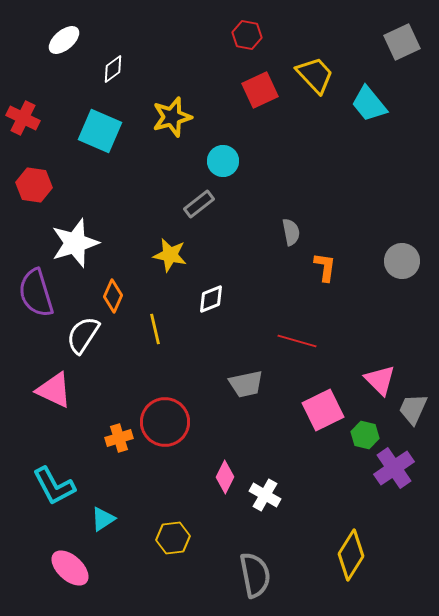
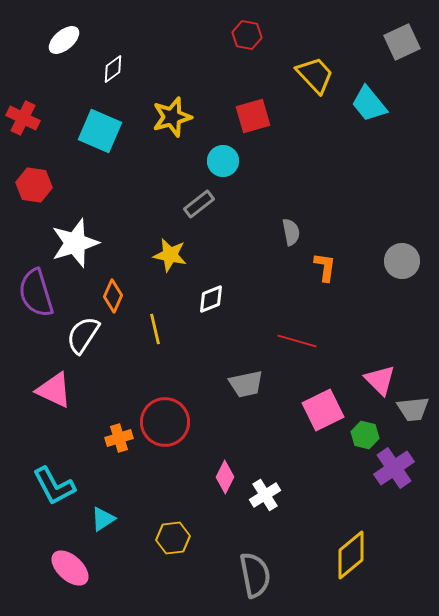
red square at (260, 90): moved 7 px left, 26 px down; rotated 9 degrees clockwise
gray trapezoid at (413, 409): rotated 120 degrees counterclockwise
white cross at (265, 495): rotated 28 degrees clockwise
yellow diamond at (351, 555): rotated 18 degrees clockwise
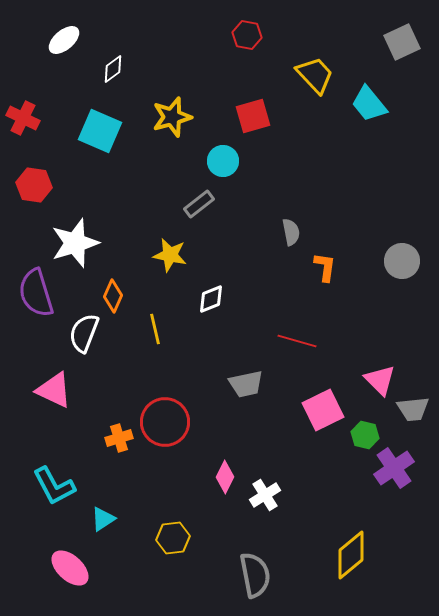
white semicircle at (83, 335): moved 1 px right, 2 px up; rotated 12 degrees counterclockwise
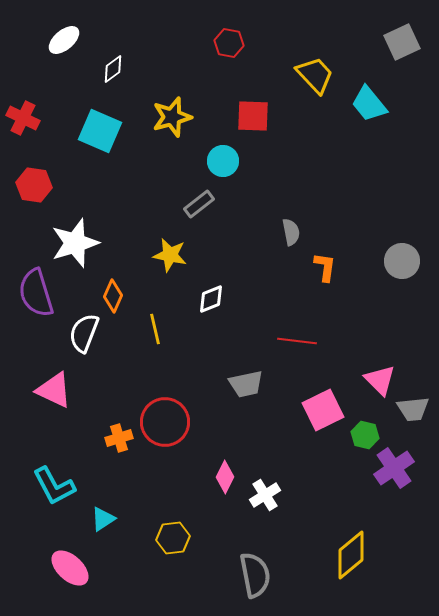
red hexagon at (247, 35): moved 18 px left, 8 px down
red square at (253, 116): rotated 18 degrees clockwise
red line at (297, 341): rotated 9 degrees counterclockwise
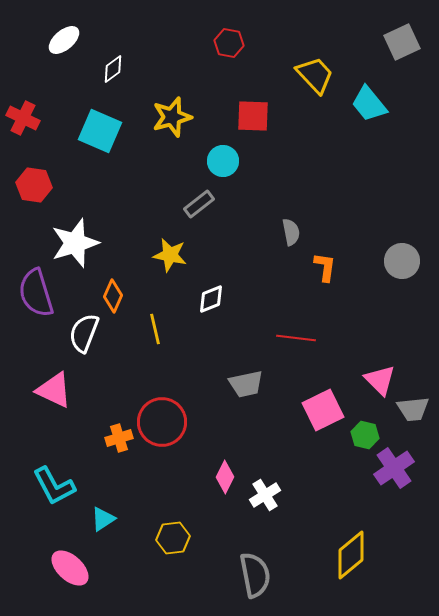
red line at (297, 341): moved 1 px left, 3 px up
red circle at (165, 422): moved 3 px left
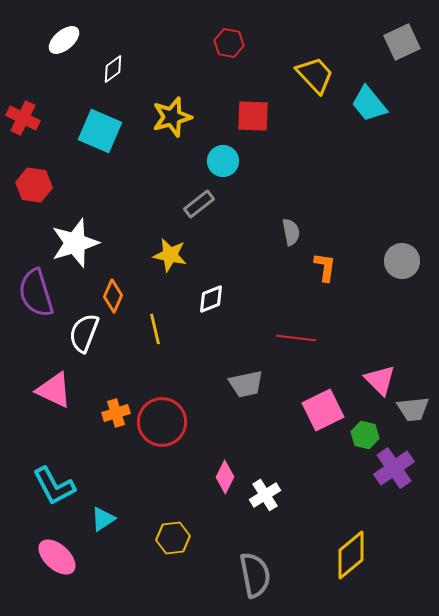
orange cross at (119, 438): moved 3 px left, 25 px up
pink ellipse at (70, 568): moved 13 px left, 11 px up
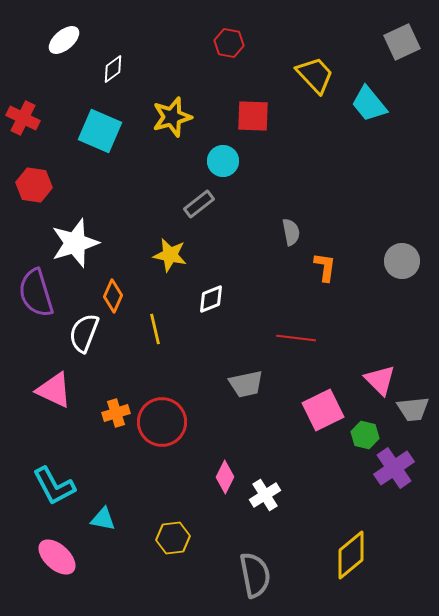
cyan triangle at (103, 519): rotated 44 degrees clockwise
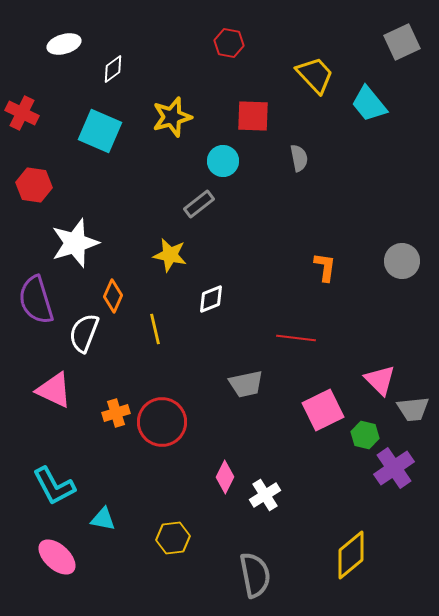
white ellipse at (64, 40): moved 4 px down; rotated 24 degrees clockwise
red cross at (23, 118): moved 1 px left, 5 px up
gray semicircle at (291, 232): moved 8 px right, 74 px up
purple semicircle at (36, 293): moved 7 px down
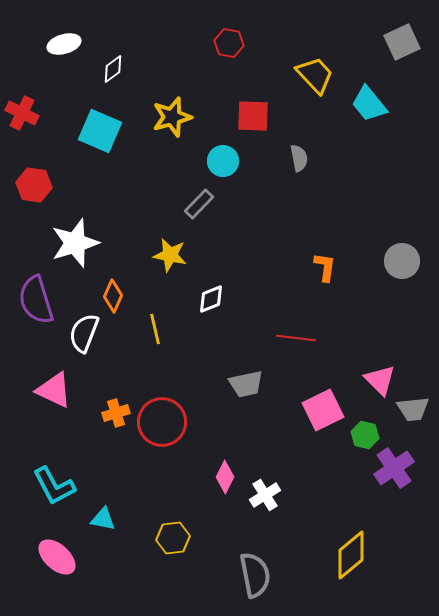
gray rectangle at (199, 204): rotated 8 degrees counterclockwise
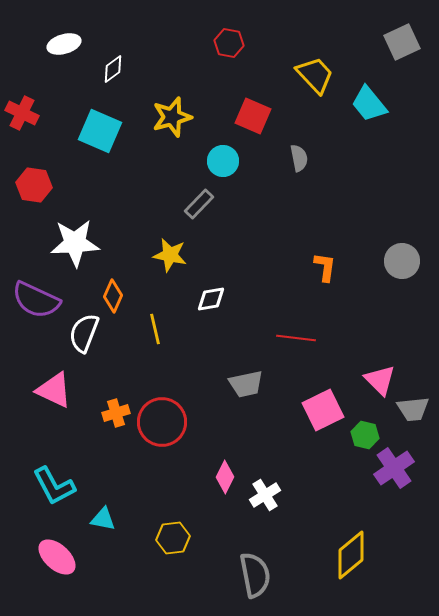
red square at (253, 116): rotated 21 degrees clockwise
white star at (75, 243): rotated 15 degrees clockwise
white diamond at (211, 299): rotated 12 degrees clockwise
purple semicircle at (36, 300): rotated 48 degrees counterclockwise
